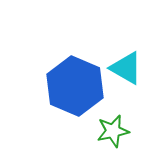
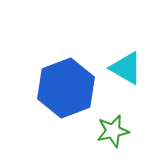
blue hexagon: moved 9 px left, 2 px down; rotated 16 degrees clockwise
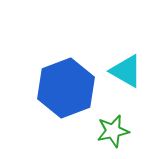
cyan triangle: moved 3 px down
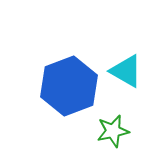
blue hexagon: moved 3 px right, 2 px up
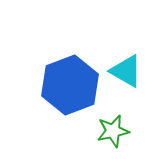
blue hexagon: moved 1 px right, 1 px up
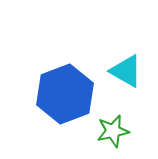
blue hexagon: moved 5 px left, 9 px down
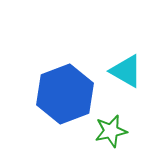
green star: moved 2 px left
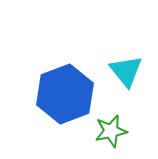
cyan triangle: rotated 21 degrees clockwise
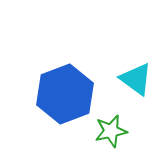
cyan triangle: moved 10 px right, 8 px down; rotated 15 degrees counterclockwise
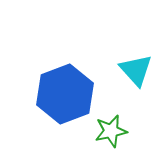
cyan triangle: moved 9 px up; rotated 12 degrees clockwise
